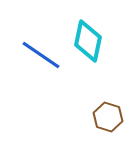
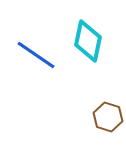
blue line: moved 5 px left
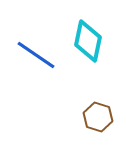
brown hexagon: moved 10 px left
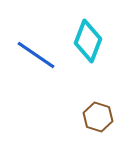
cyan diamond: rotated 9 degrees clockwise
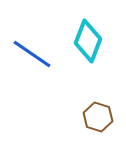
blue line: moved 4 px left, 1 px up
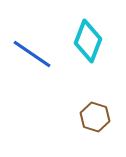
brown hexagon: moved 3 px left
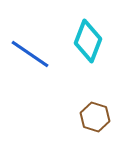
blue line: moved 2 px left
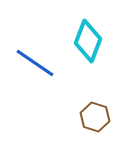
blue line: moved 5 px right, 9 px down
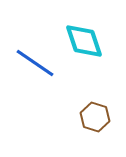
cyan diamond: moved 4 px left; rotated 39 degrees counterclockwise
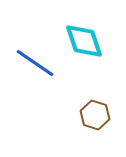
brown hexagon: moved 2 px up
